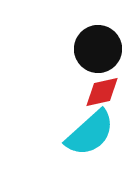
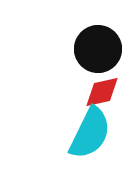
cyan semicircle: rotated 22 degrees counterclockwise
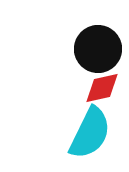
red diamond: moved 4 px up
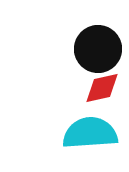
cyan semicircle: rotated 120 degrees counterclockwise
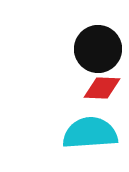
red diamond: rotated 15 degrees clockwise
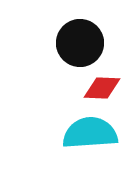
black circle: moved 18 px left, 6 px up
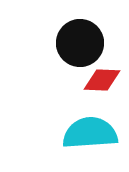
red diamond: moved 8 px up
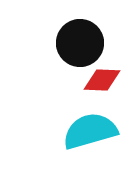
cyan semicircle: moved 2 px up; rotated 12 degrees counterclockwise
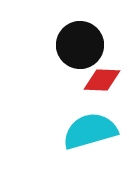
black circle: moved 2 px down
